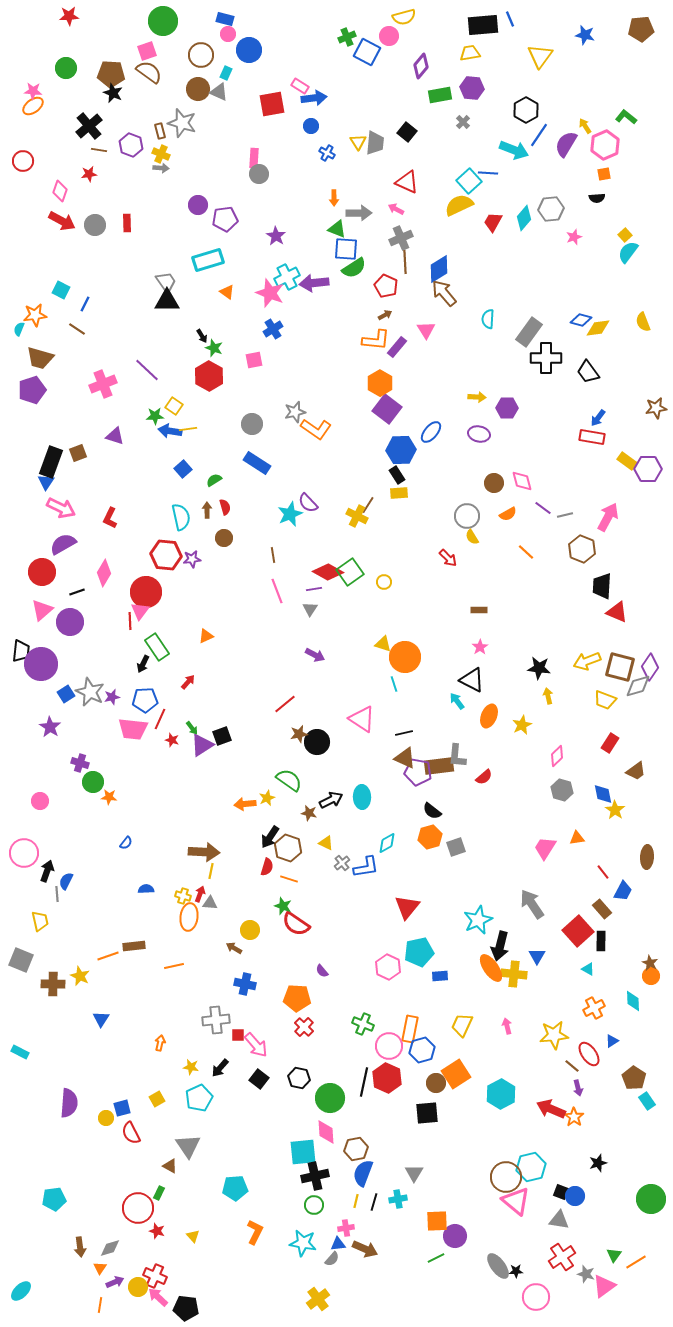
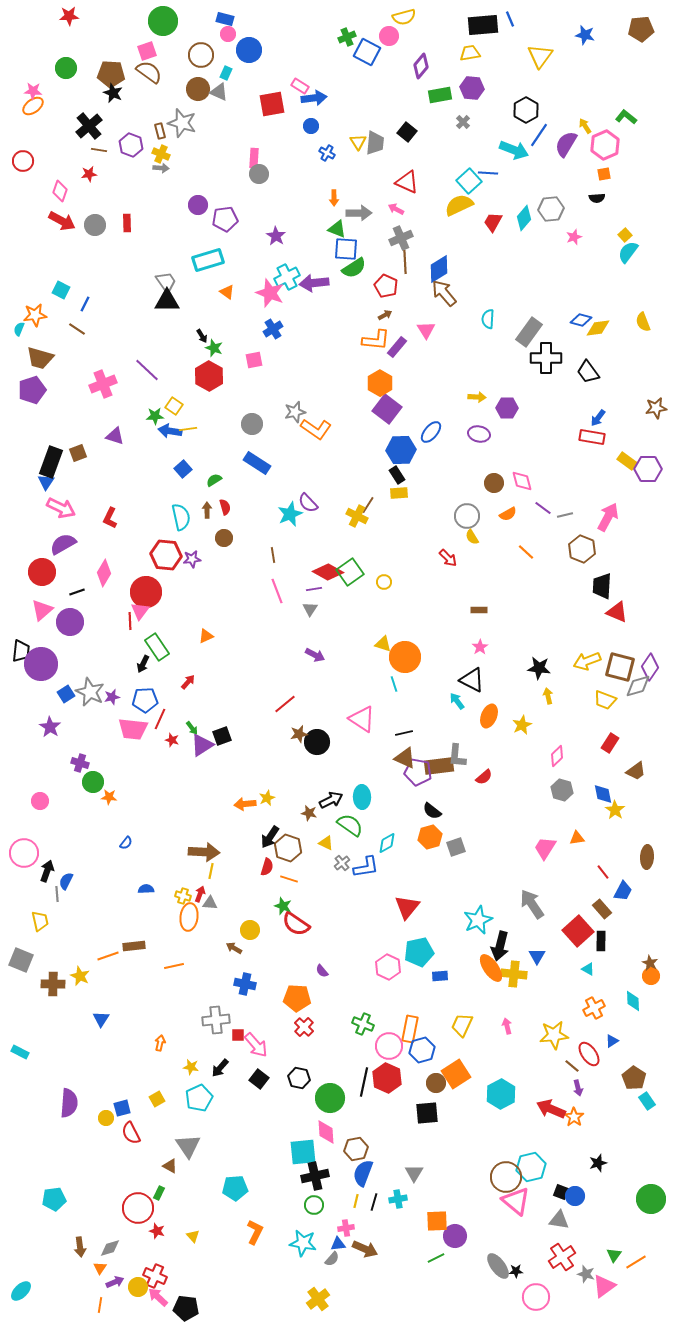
green semicircle at (289, 780): moved 61 px right, 45 px down
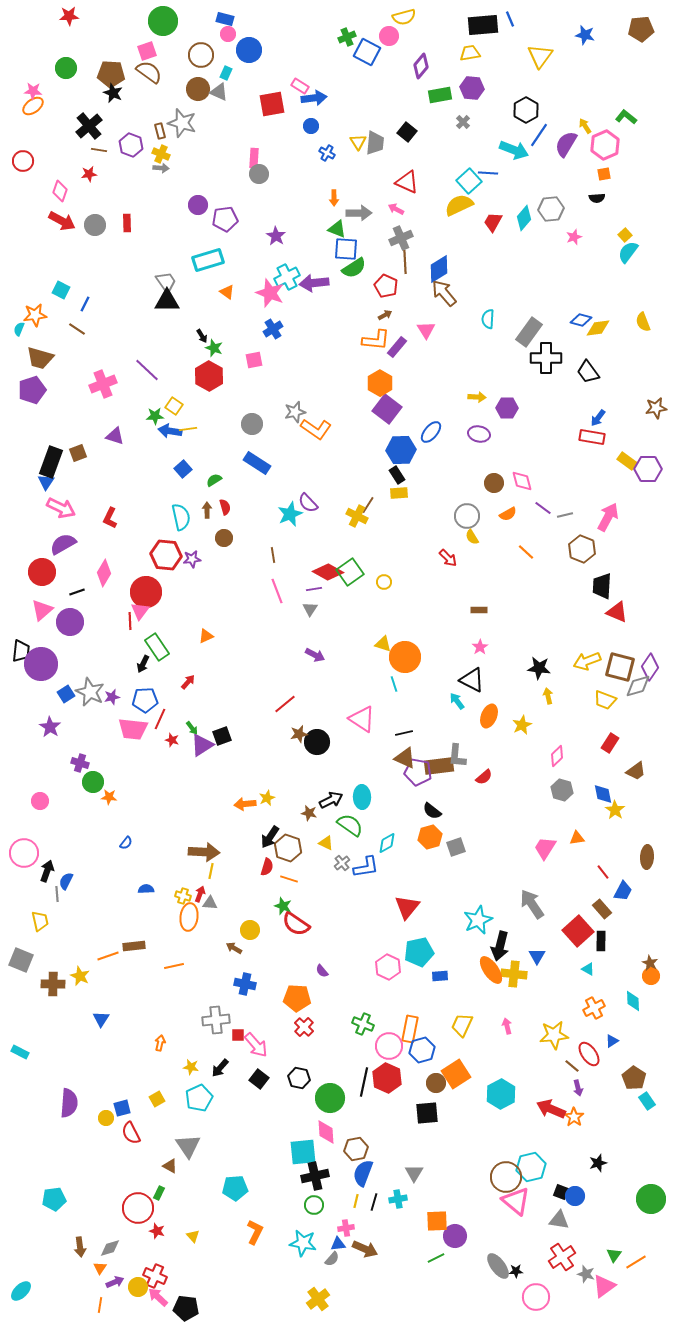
orange ellipse at (491, 968): moved 2 px down
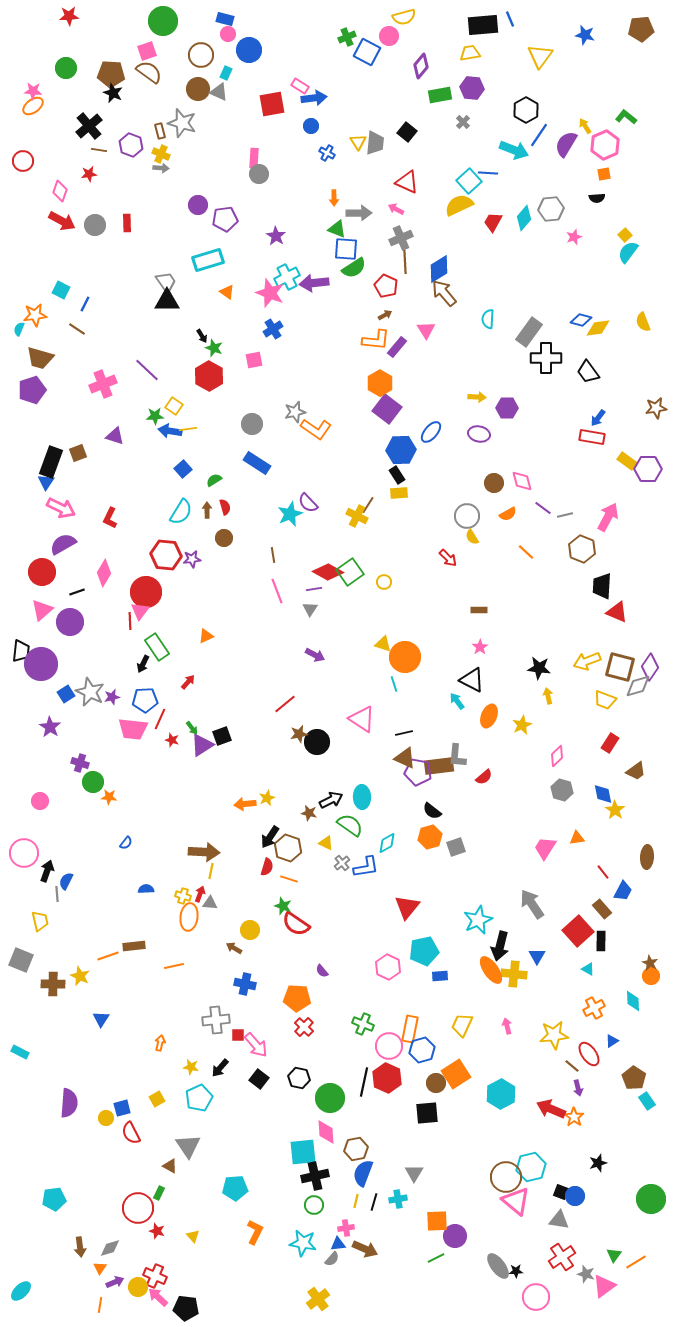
cyan semicircle at (181, 517): moved 5 px up; rotated 44 degrees clockwise
cyan pentagon at (419, 952): moved 5 px right, 1 px up
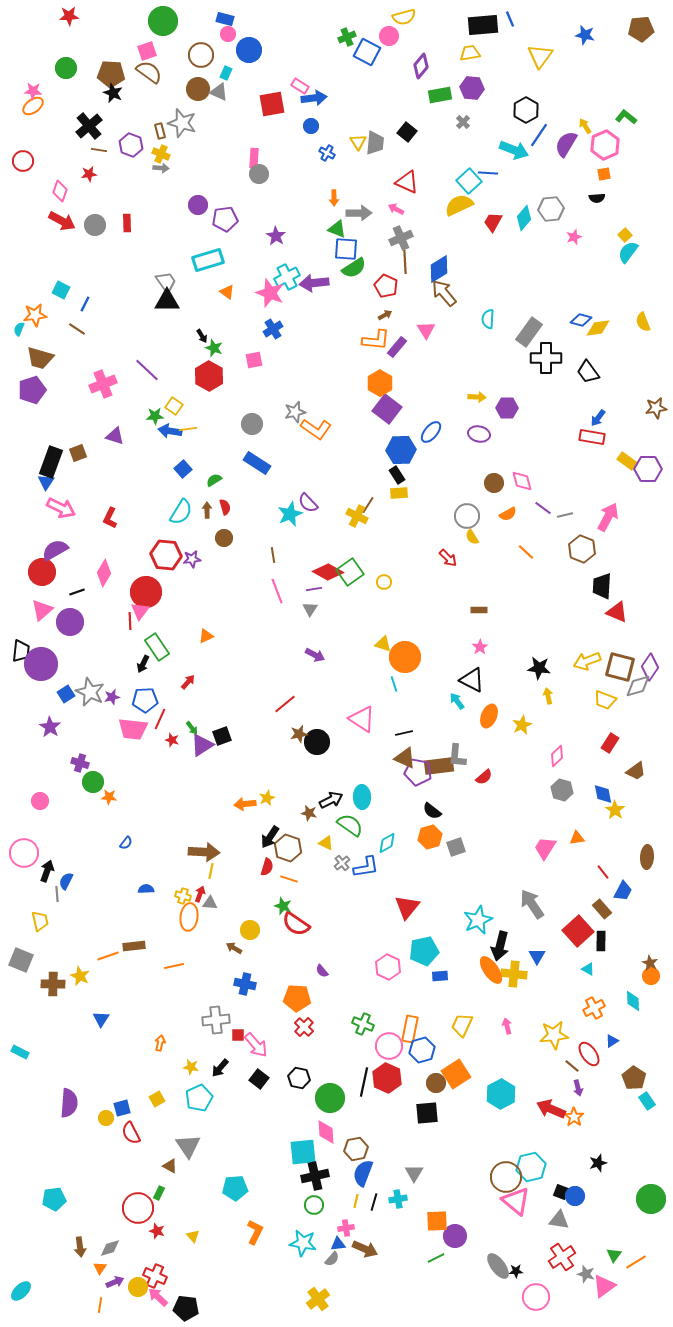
purple semicircle at (63, 544): moved 8 px left, 6 px down
